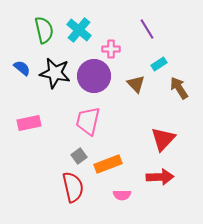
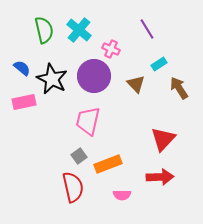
pink cross: rotated 24 degrees clockwise
black star: moved 3 px left, 6 px down; rotated 16 degrees clockwise
pink rectangle: moved 5 px left, 21 px up
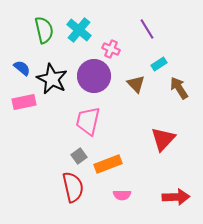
red arrow: moved 16 px right, 20 px down
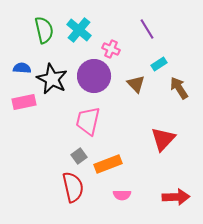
blue semicircle: rotated 36 degrees counterclockwise
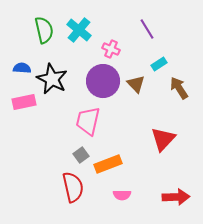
purple circle: moved 9 px right, 5 px down
gray square: moved 2 px right, 1 px up
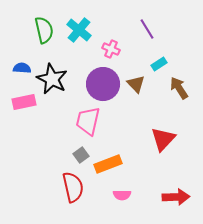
purple circle: moved 3 px down
